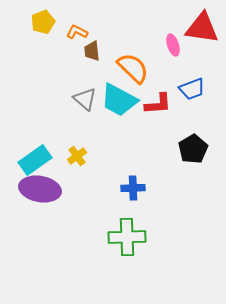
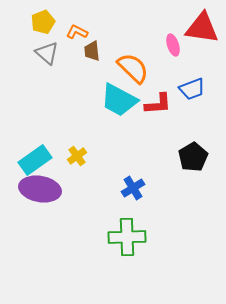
gray triangle: moved 38 px left, 46 px up
black pentagon: moved 8 px down
blue cross: rotated 30 degrees counterclockwise
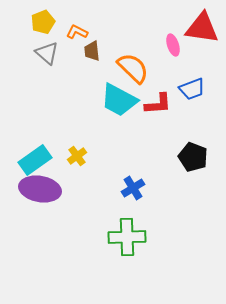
black pentagon: rotated 20 degrees counterclockwise
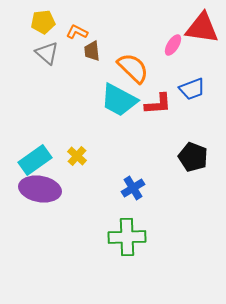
yellow pentagon: rotated 15 degrees clockwise
pink ellipse: rotated 50 degrees clockwise
yellow cross: rotated 12 degrees counterclockwise
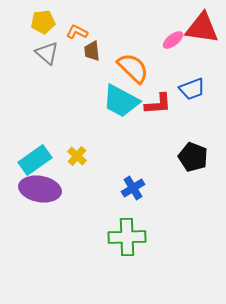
pink ellipse: moved 5 px up; rotated 20 degrees clockwise
cyan trapezoid: moved 2 px right, 1 px down
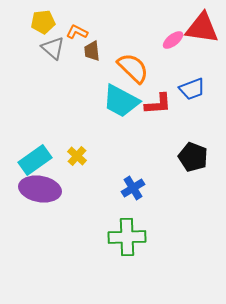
gray triangle: moved 6 px right, 5 px up
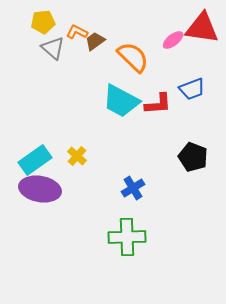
brown trapezoid: moved 3 px right, 10 px up; rotated 60 degrees clockwise
orange semicircle: moved 11 px up
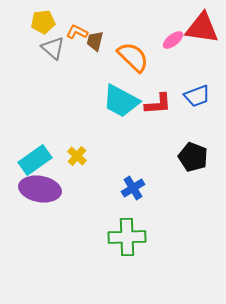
brown trapezoid: rotated 40 degrees counterclockwise
blue trapezoid: moved 5 px right, 7 px down
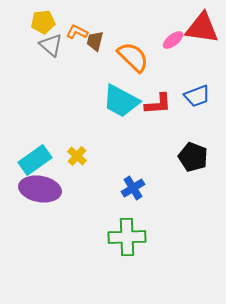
gray triangle: moved 2 px left, 3 px up
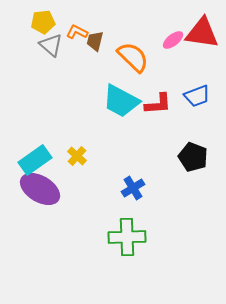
red triangle: moved 5 px down
purple ellipse: rotated 21 degrees clockwise
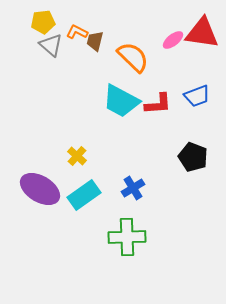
cyan rectangle: moved 49 px right, 35 px down
